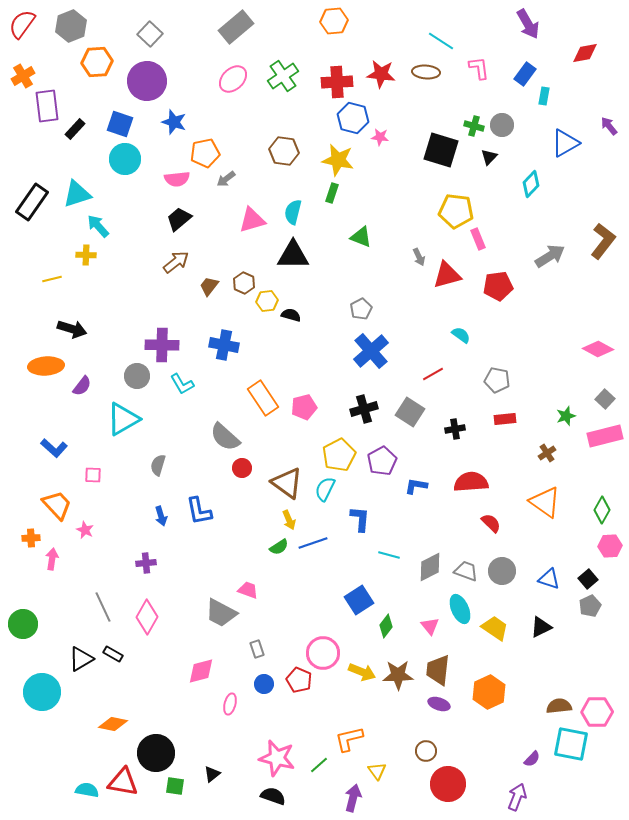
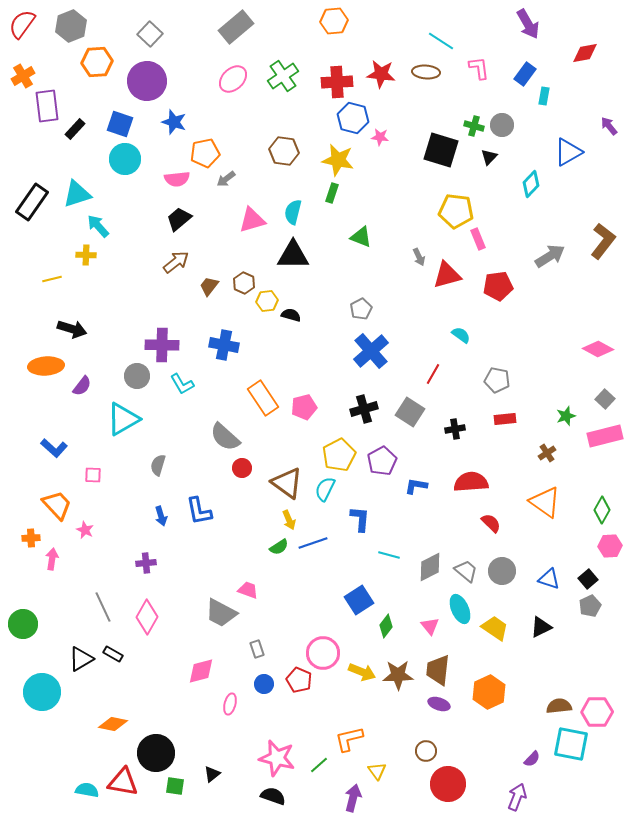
blue triangle at (565, 143): moved 3 px right, 9 px down
red line at (433, 374): rotated 30 degrees counterclockwise
gray trapezoid at (466, 571): rotated 20 degrees clockwise
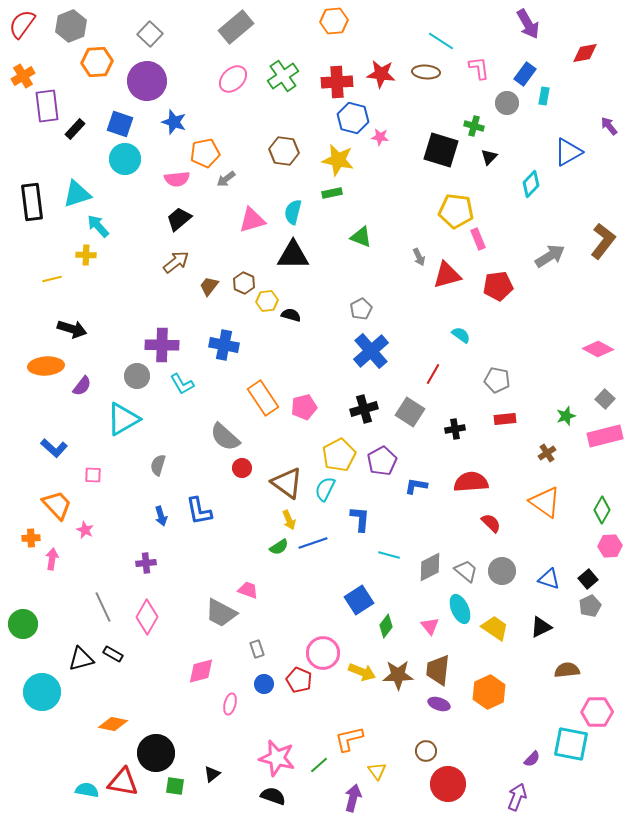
gray circle at (502, 125): moved 5 px right, 22 px up
green rectangle at (332, 193): rotated 60 degrees clockwise
black rectangle at (32, 202): rotated 42 degrees counterclockwise
black triangle at (81, 659): rotated 16 degrees clockwise
brown semicircle at (559, 706): moved 8 px right, 36 px up
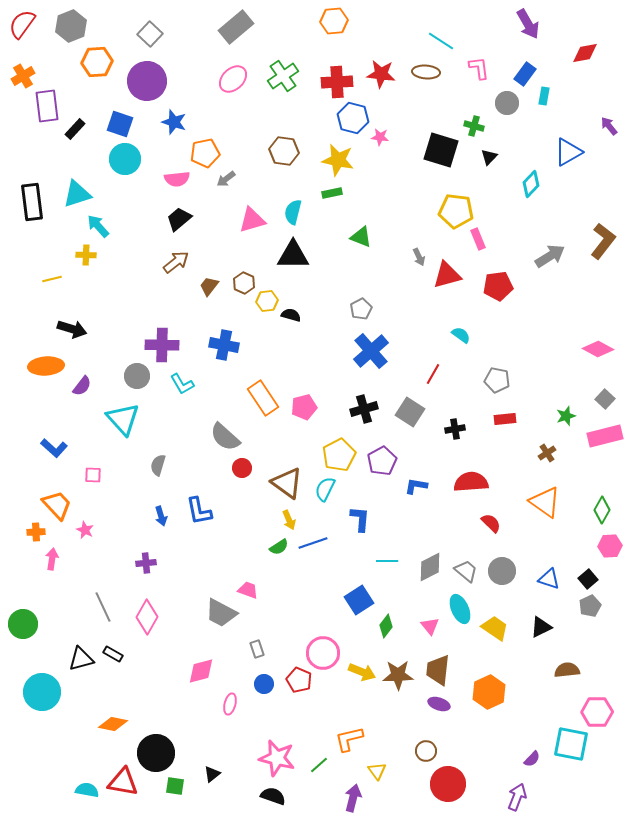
cyan triangle at (123, 419): rotated 42 degrees counterclockwise
orange cross at (31, 538): moved 5 px right, 6 px up
cyan line at (389, 555): moved 2 px left, 6 px down; rotated 15 degrees counterclockwise
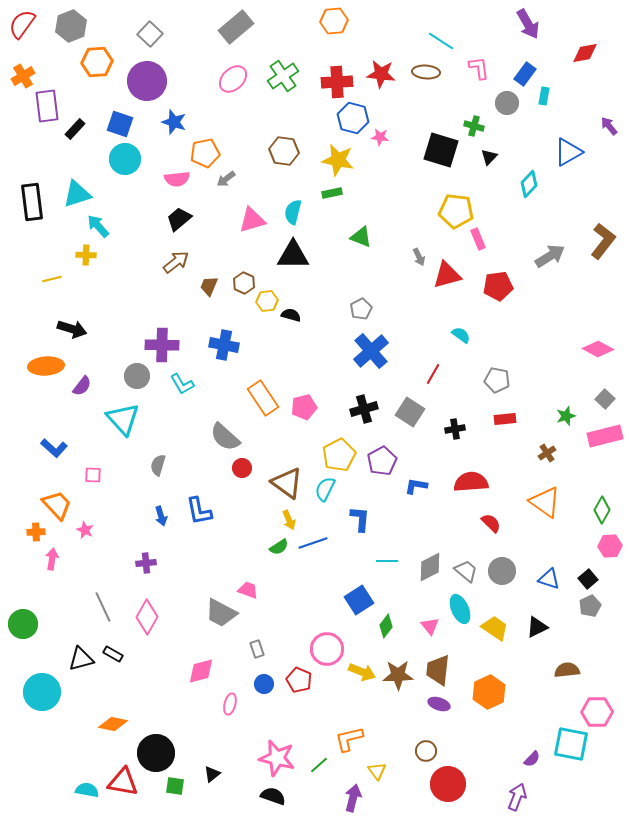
cyan diamond at (531, 184): moved 2 px left
brown trapezoid at (209, 286): rotated 15 degrees counterclockwise
black triangle at (541, 627): moved 4 px left
pink circle at (323, 653): moved 4 px right, 4 px up
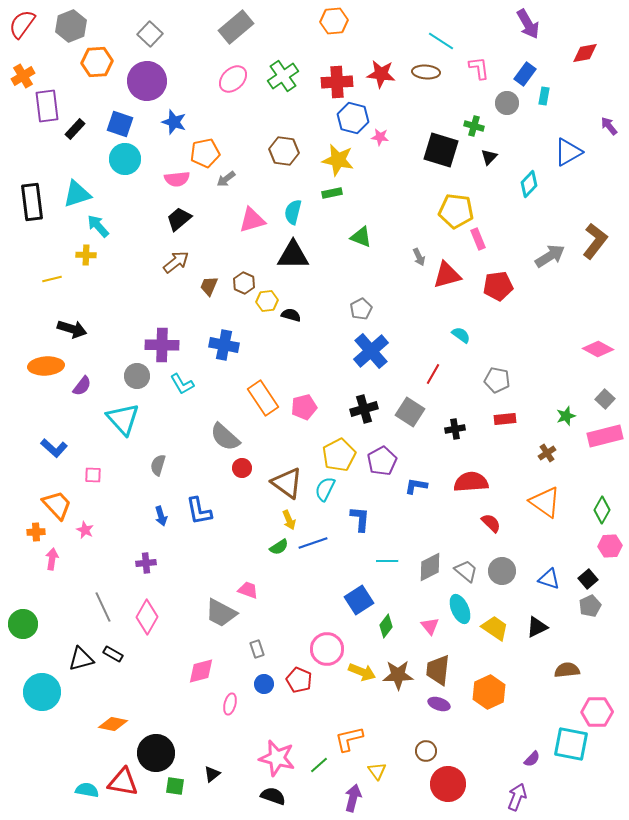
brown L-shape at (603, 241): moved 8 px left
